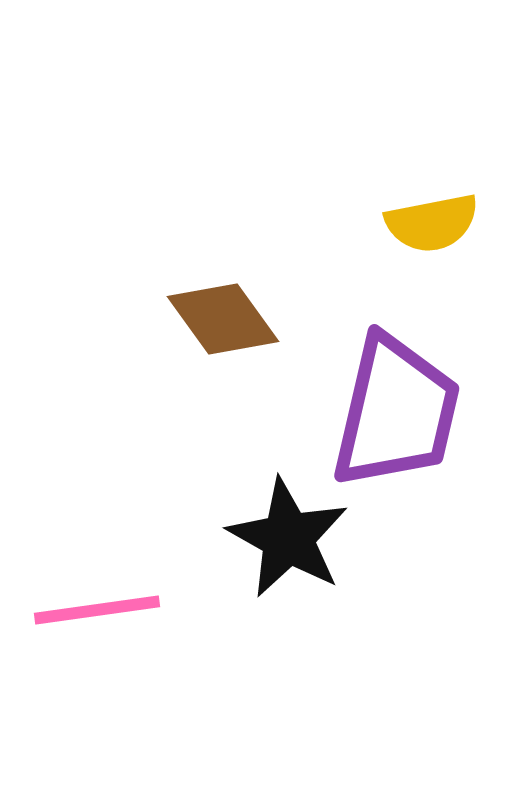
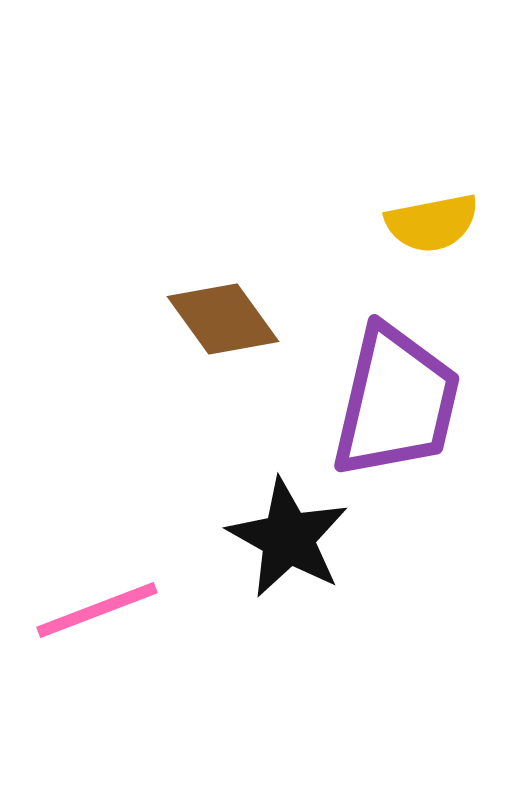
purple trapezoid: moved 10 px up
pink line: rotated 13 degrees counterclockwise
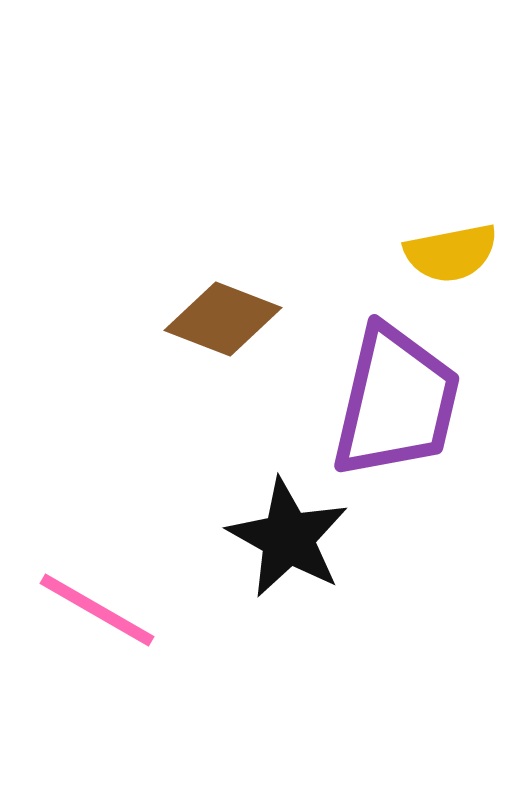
yellow semicircle: moved 19 px right, 30 px down
brown diamond: rotated 33 degrees counterclockwise
pink line: rotated 51 degrees clockwise
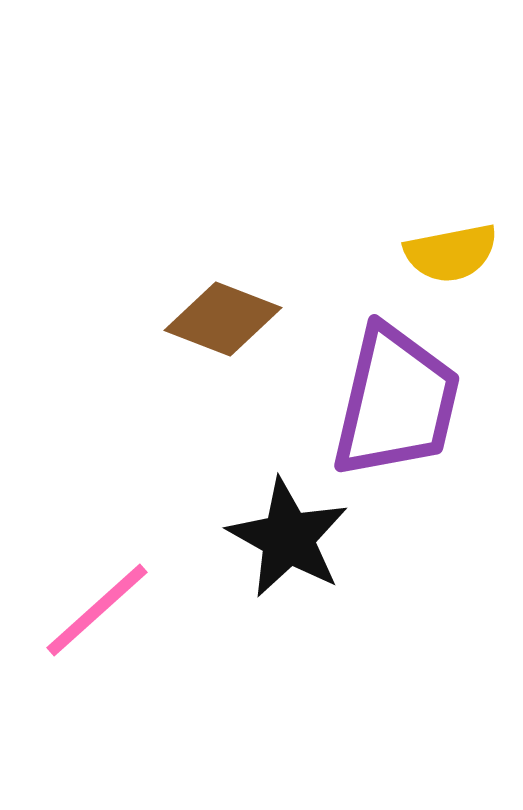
pink line: rotated 72 degrees counterclockwise
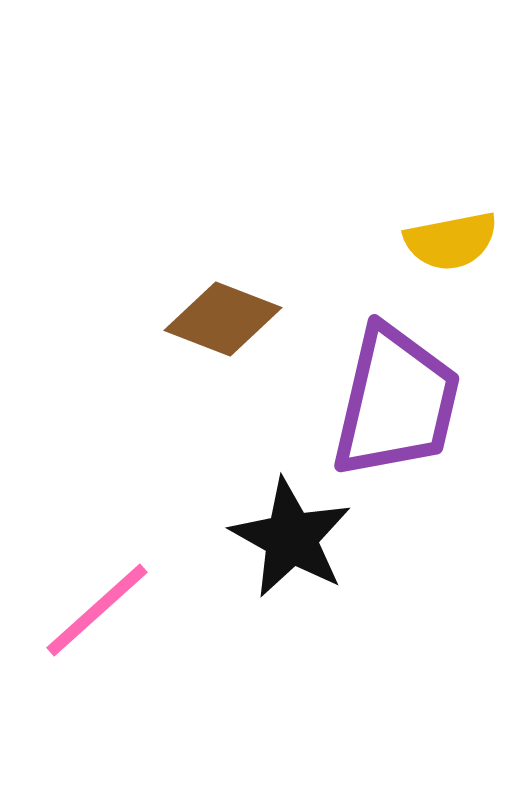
yellow semicircle: moved 12 px up
black star: moved 3 px right
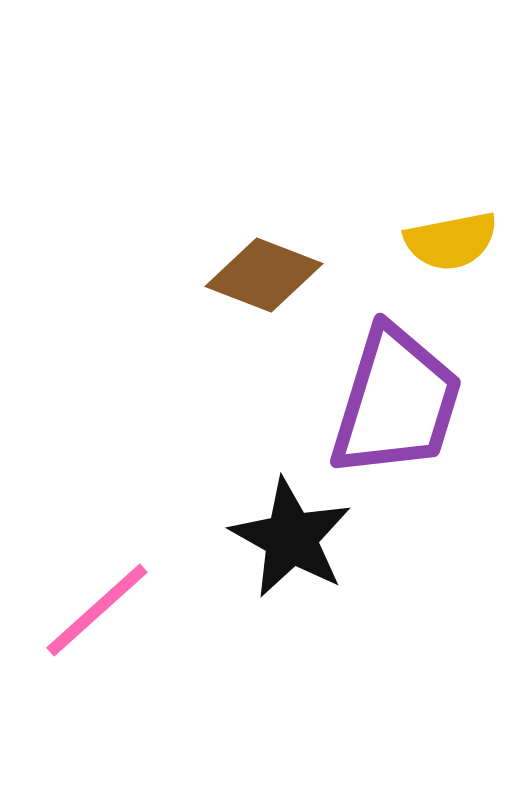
brown diamond: moved 41 px right, 44 px up
purple trapezoid: rotated 4 degrees clockwise
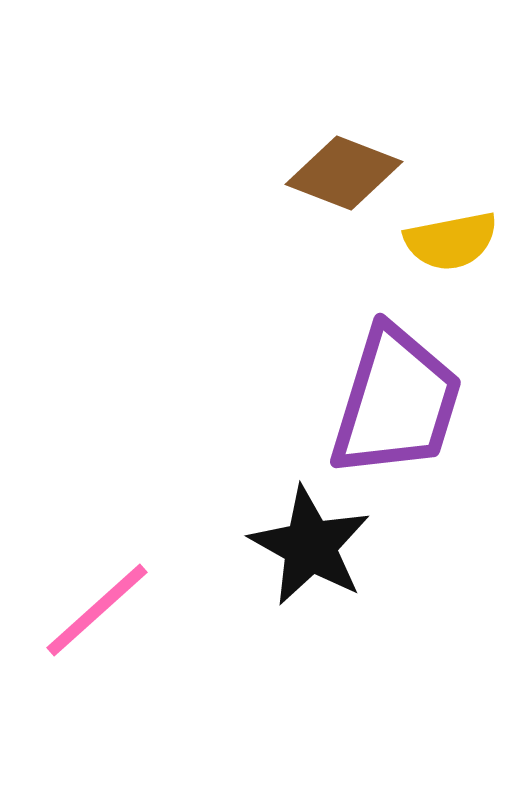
brown diamond: moved 80 px right, 102 px up
black star: moved 19 px right, 8 px down
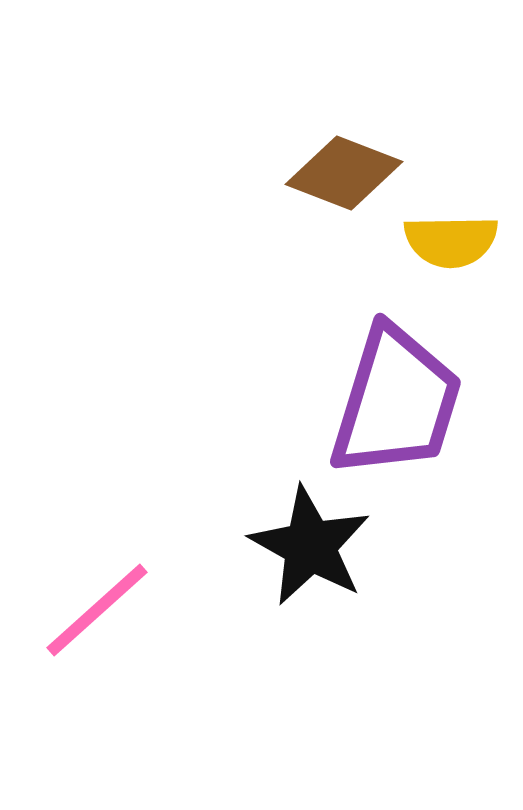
yellow semicircle: rotated 10 degrees clockwise
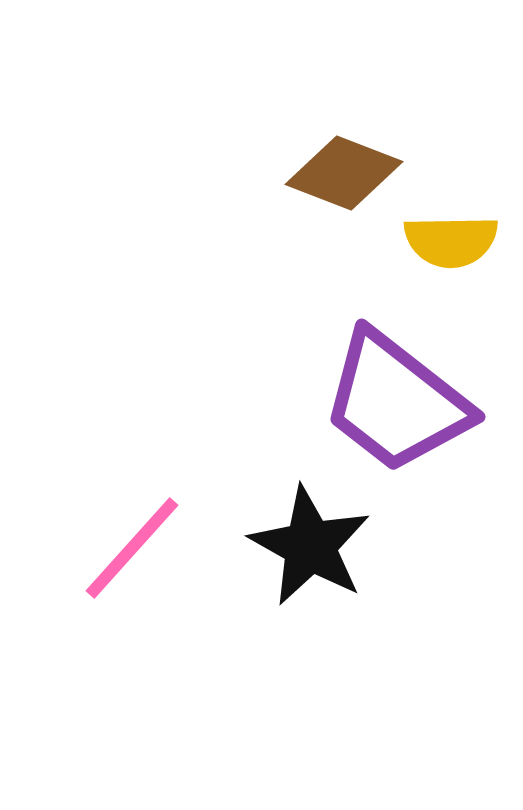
purple trapezoid: rotated 111 degrees clockwise
pink line: moved 35 px right, 62 px up; rotated 6 degrees counterclockwise
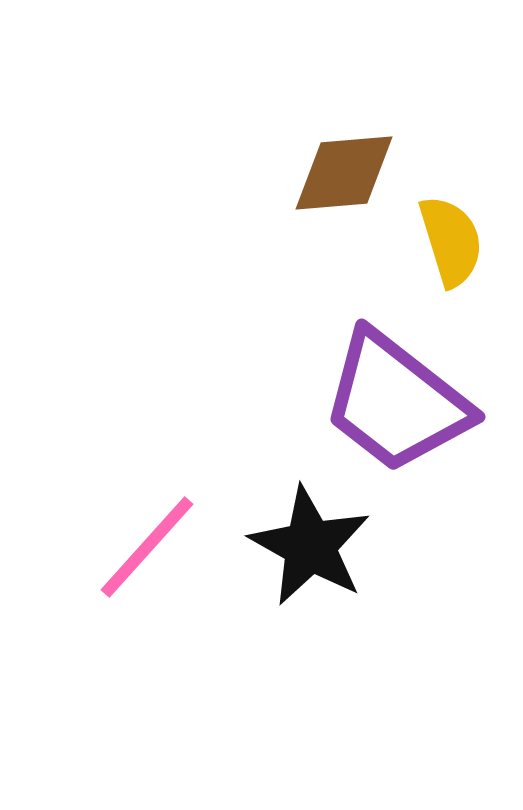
brown diamond: rotated 26 degrees counterclockwise
yellow semicircle: rotated 106 degrees counterclockwise
pink line: moved 15 px right, 1 px up
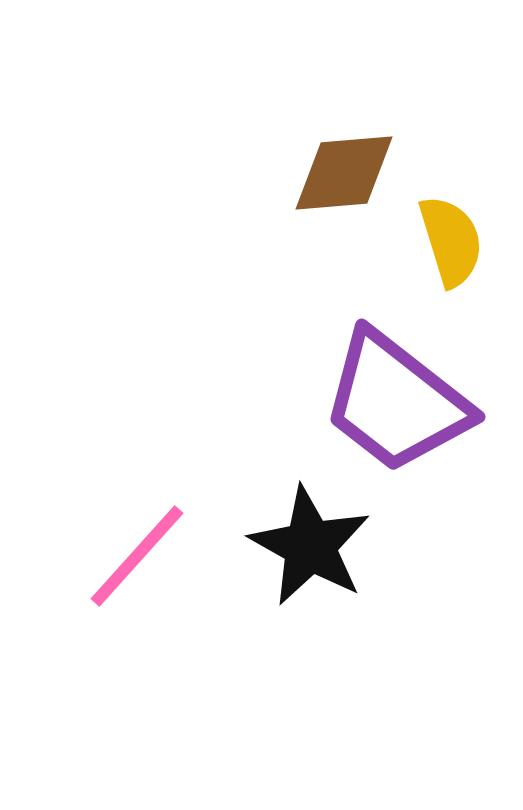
pink line: moved 10 px left, 9 px down
